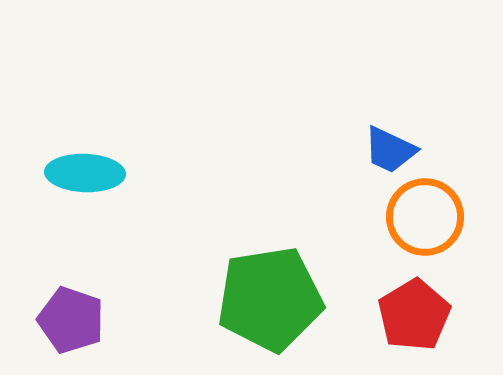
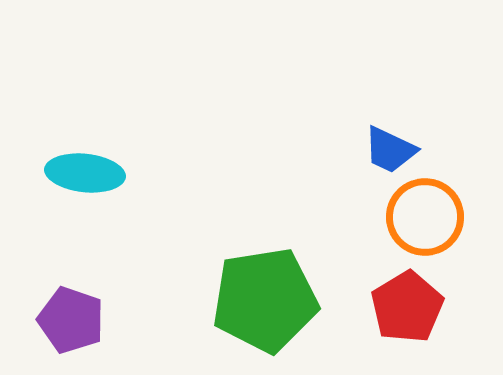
cyan ellipse: rotated 4 degrees clockwise
green pentagon: moved 5 px left, 1 px down
red pentagon: moved 7 px left, 8 px up
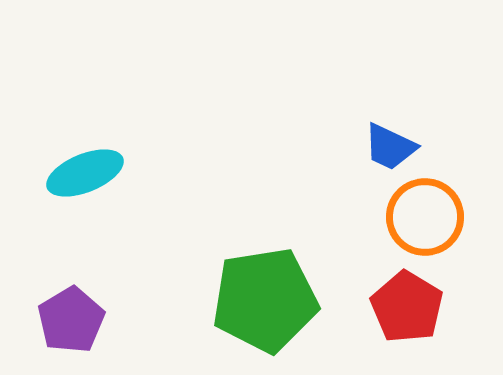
blue trapezoid: moved 3 px up
cyan ellipse: rotated 28 degrees counterclockwise
red pentagon: rotated 10 degrees counterclockwise
purple pentagon: rotated 22 degrees clockwise
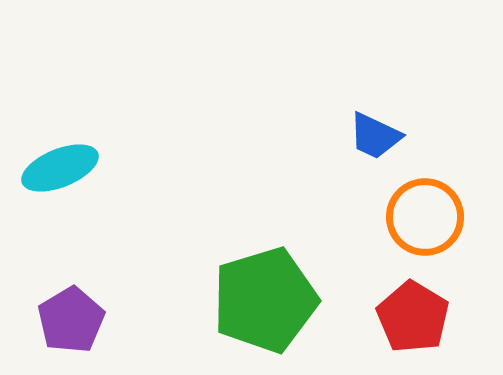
blue trapezoid: moved 15 px left, 11 px up
cyan ellipse: moved 25 px left, 5 px up
green pentagon: rotated 8 degrees counterclockwise
red pentagon: moved 6 px right, 10 px down
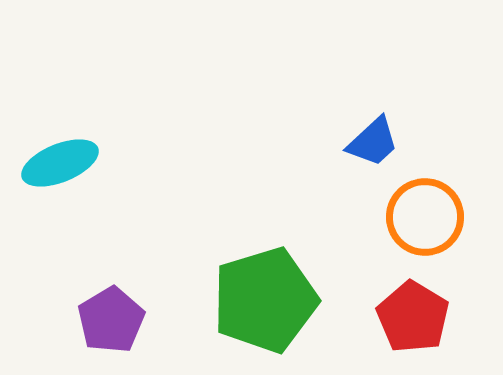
blue trapezoid: moved 2 px left, 6 px down; rotated 68 degrees counterclockwise
cyan ellipse: moved 5 px up
purple pentagon: moved 40 px right
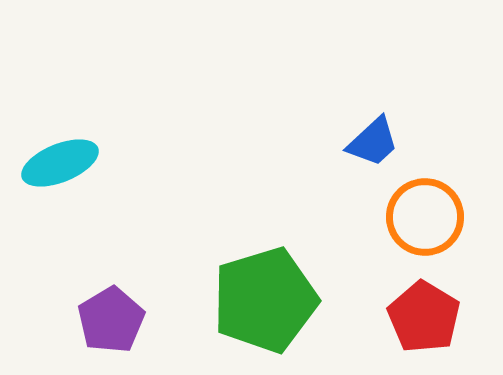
red pentagon: moved 11 px right
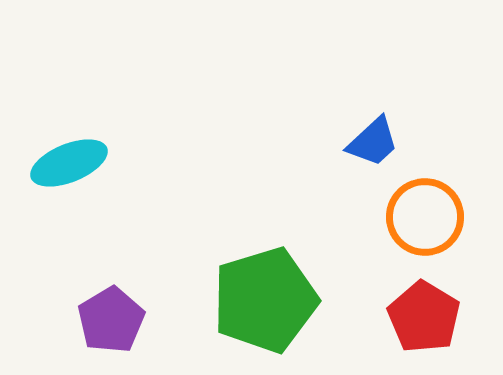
cyan ellipse: moved 9 px right
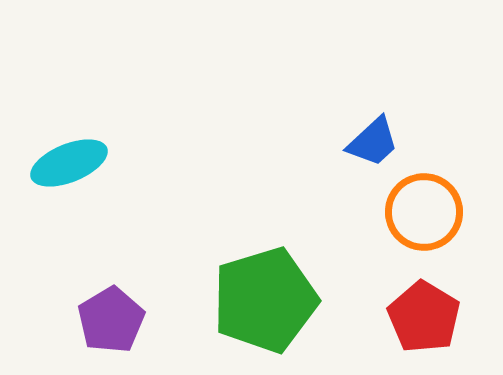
orange circle: moved 1 px left, 5 px up
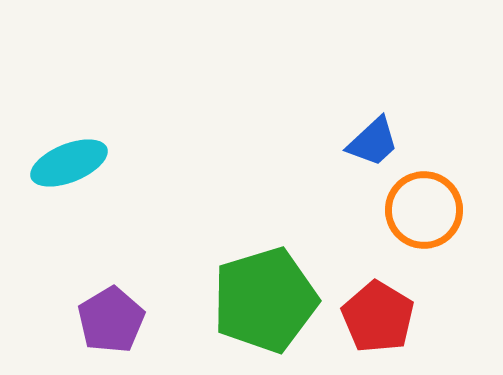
orange circle: moved 2 px up
red pentagon: moved 46 px left
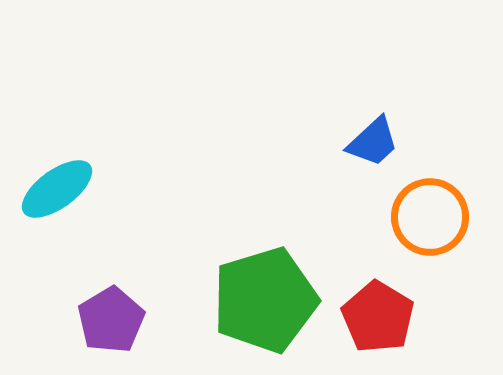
cyan ellipse: moved 12 px left, 26 px down; rotated 14 degrees counterclockwise
orange circle: moved 6 px right, 7 px down
